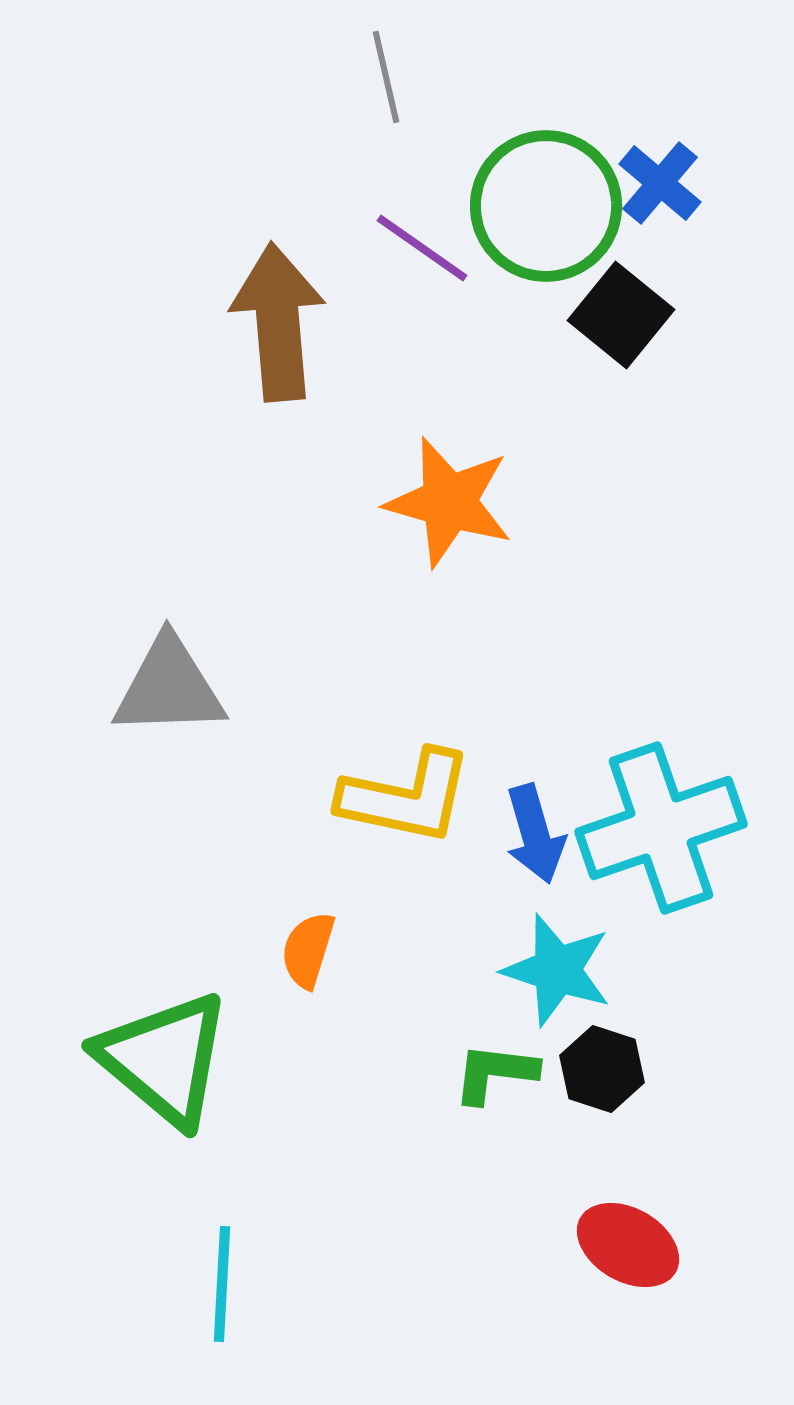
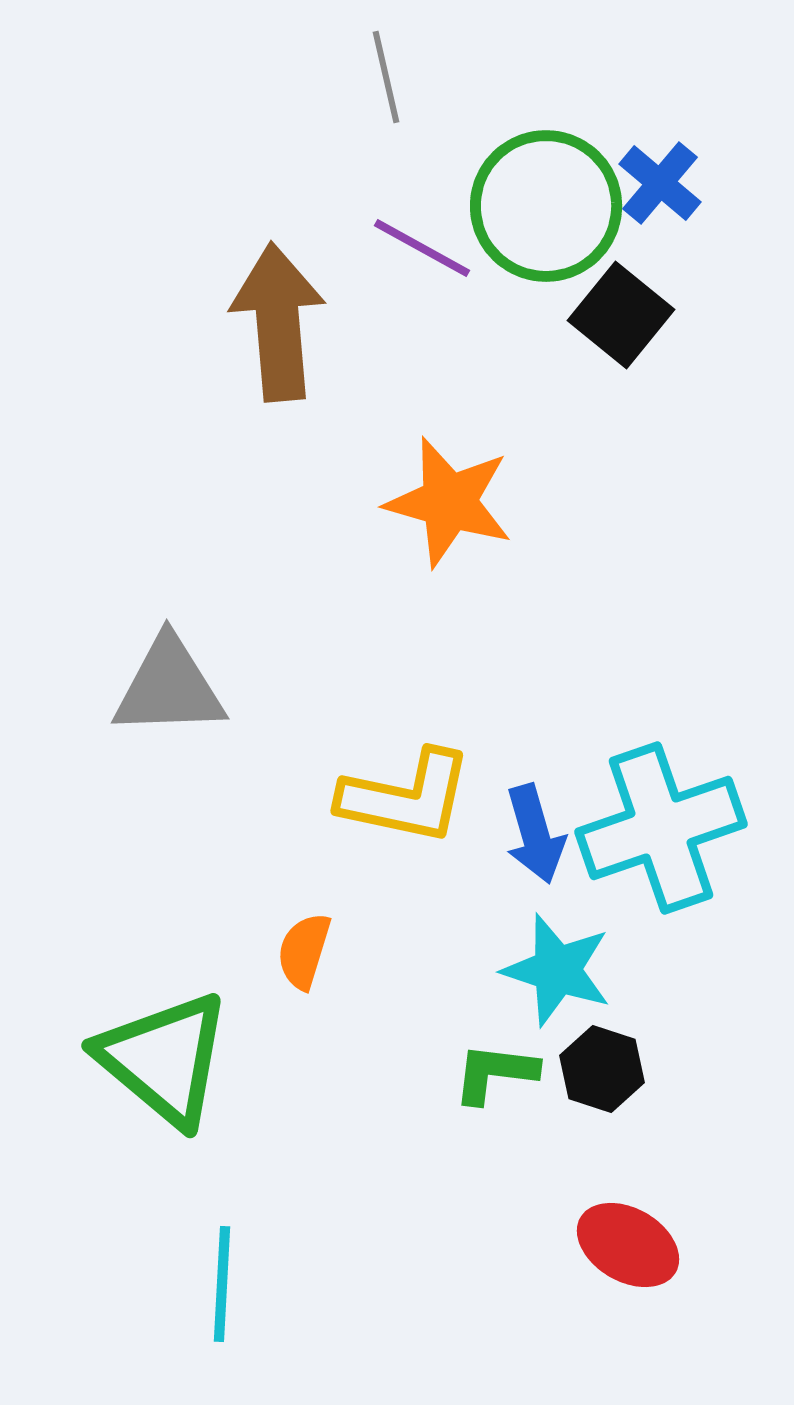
purple line: rotated 6 degrees counterclockwise
orange semicircle: moved 4 px left, 1 px down
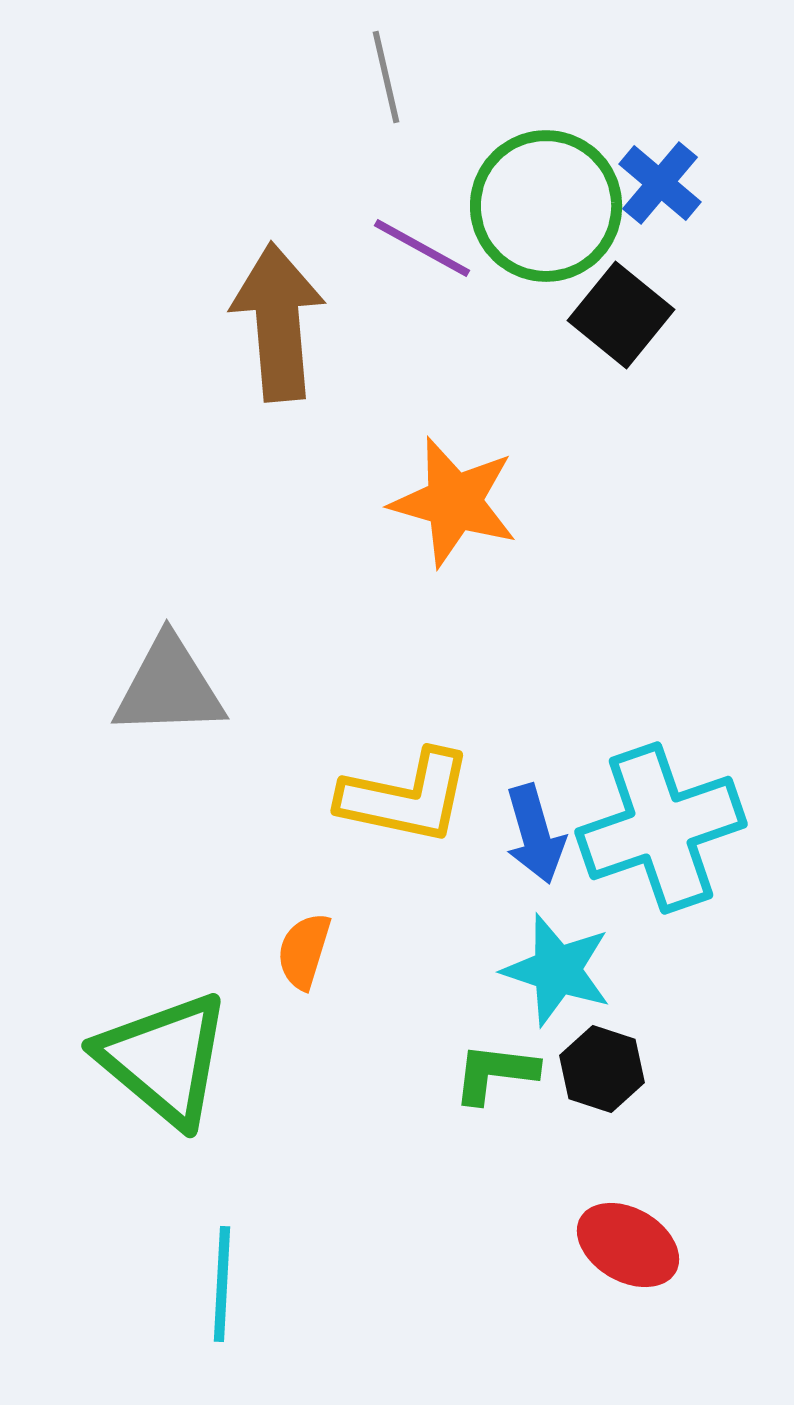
orange star: moved 5 px right
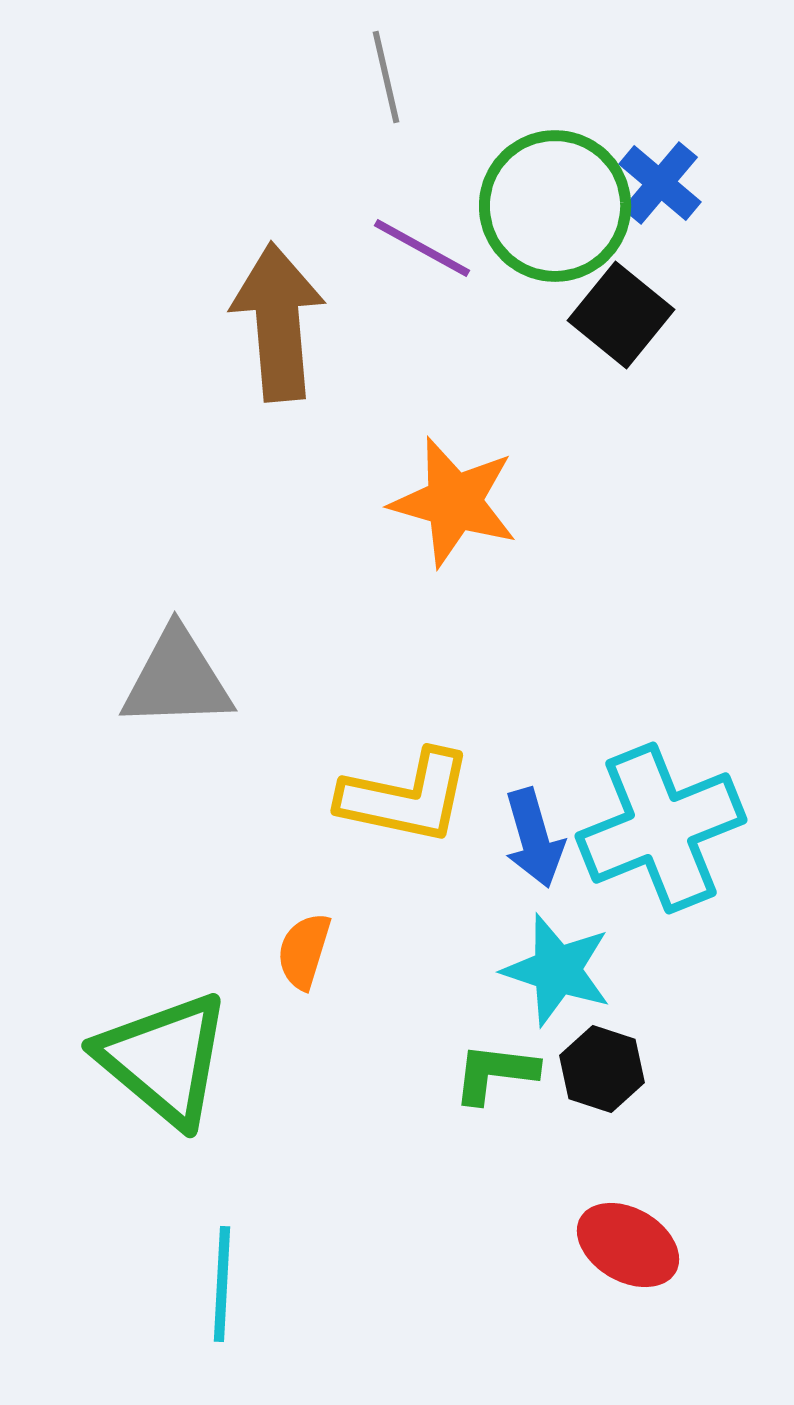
green circle: moved 9 px right
gray triangle: moved 8 px right, 8 px up
cyan cross: rotated 3 degrees counterclockwise
blue arrow: moved 1 px left, 4 px down
